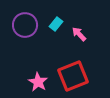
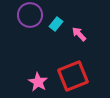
purple circle: moved 5 px right, 10 px up
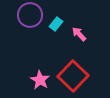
red square: rotated 24 degrees counterclockwise
pink star: moved 2 px right, 2 px up
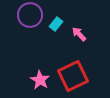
red square: rotated 20 degrees clockwise
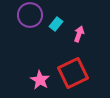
pink arrow: rotated 63 degrees clockwise
red square: moved 3 px up
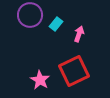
red square: moved 1 px right, 2 px up
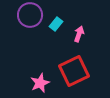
pink star: moved 3 px down; rotated 18 degrees clockwise
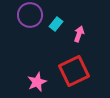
pink star: moved 3 px left, 1 px up
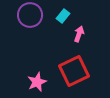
cyan rectangle: moved 7 px right, 8 px up
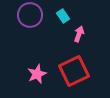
cyan rectangle: rotated 72 degrees counterclockwise
pink star: moved 8 px up
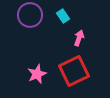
pink arrow: moved 4 px down
